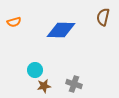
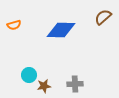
brown semicircle: rotated 36 degrees clockwise
orange semicircle: moved 3 px down
cyan circle: moved 6 px left, 5 px down
gray cross: moved 1 px right; rotated 21 degrees counterclockwise
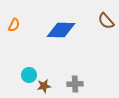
brown semicircle: moved 3 px right, 4 px down; rotated 90 degrees counterclockwise
orange semicircle: rotated 48 degrees counterclockwise
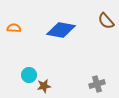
orange semicircle: moved 3 px down; rotated 112 degrees counterclockwise
blue diamond: rotated 8 degrees clockwise
gray cross: moved 22 px right; rotated 14 degrees counterclockwise
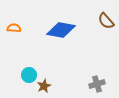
brown star: rotated 16 degrees counterclockwise
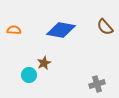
brown semicircle: moved 1 px left, 6 px down
orange semicircle: moved 2 px down
brown star: moved 23 px up
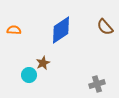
blue diamond: rotated 44 degrees counterclockwise
brown star: moved 1 px left
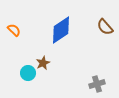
orange semicircle: rotated 40 degrees clockwise
cyan circle: moved 1 px left, 2 px up
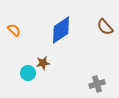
brown star: rotated 16 degrees clockwise
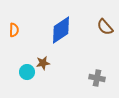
orange semicircle: rotated 48 degrees clockwise
cyan circle: moved 1 px left, 1 px up
gray cross: moved 6 px up; rotated 28 degrees clockwise
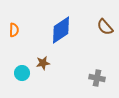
cyan circle: moved 5 px left, 1 px down
